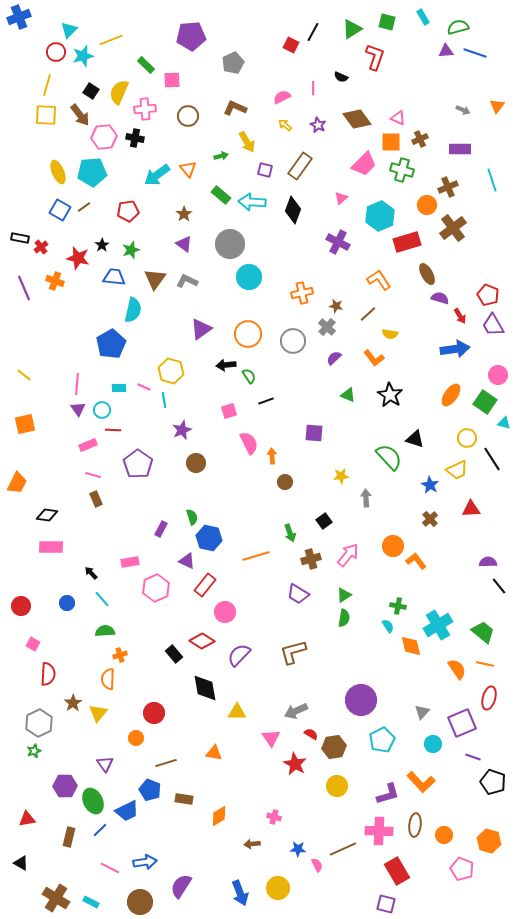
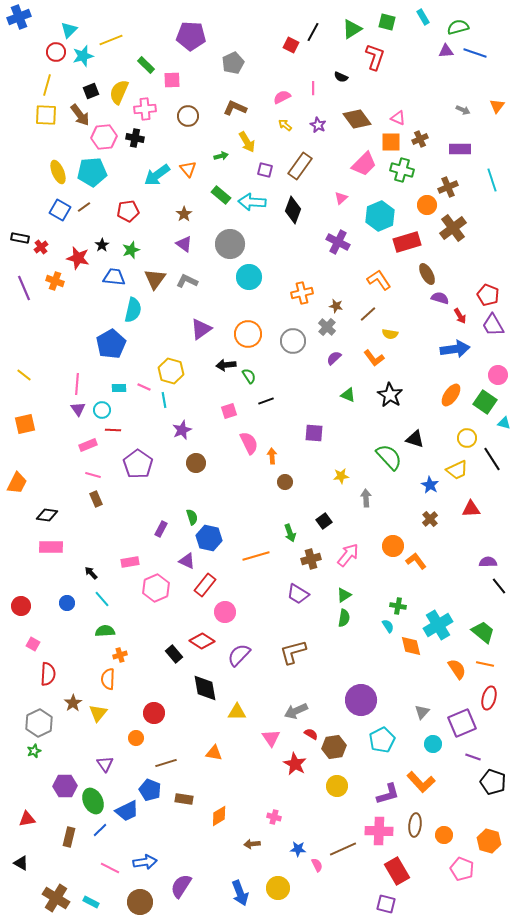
purple pentagon at (191, 36): rotated 8 degrees clockwise
black square at (91, 91): rotated 35 degrees clockwise
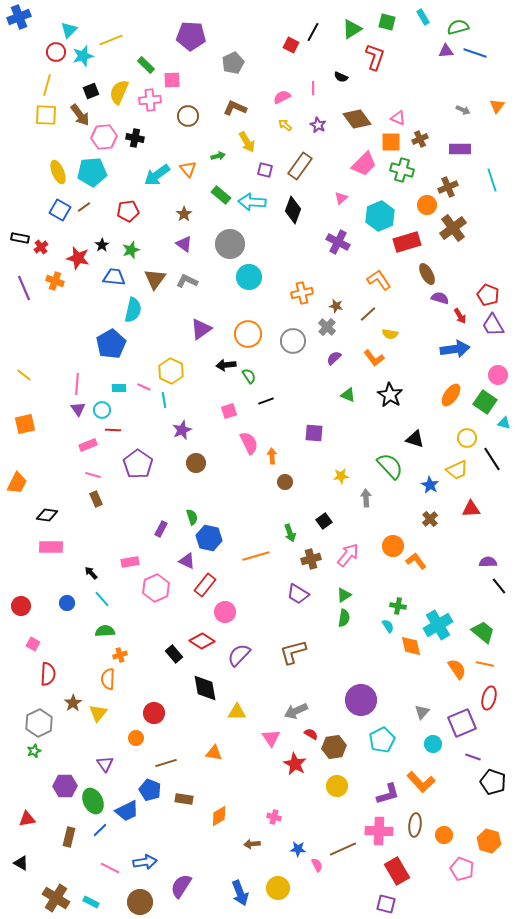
pink cross at (145, 109): moved 5 px right, 9 px up
green arrow at (221, 156): moved 3 px left
yellow hexagon at (171, 371): rotated 10 degrees clockwise
green semicircle at (389, 457): moved 1 px right, 9 px down
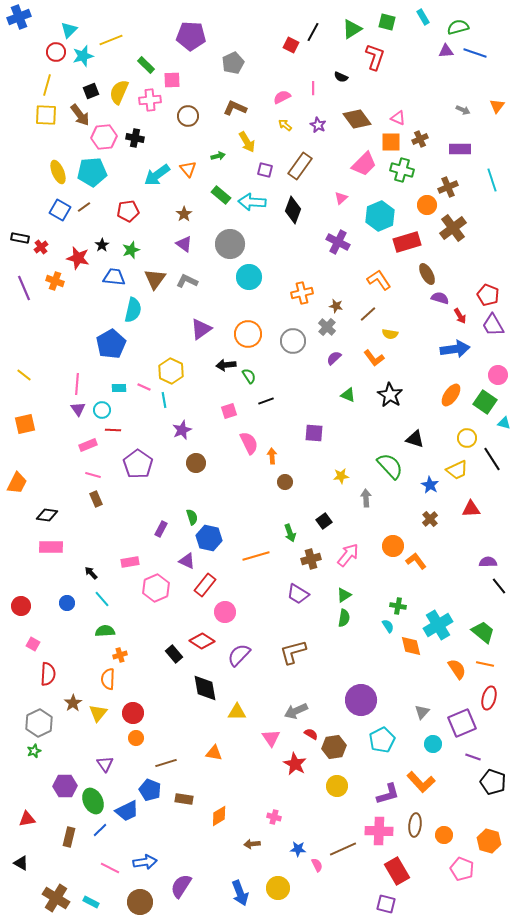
red circle at (154, 713): moved 21 px left
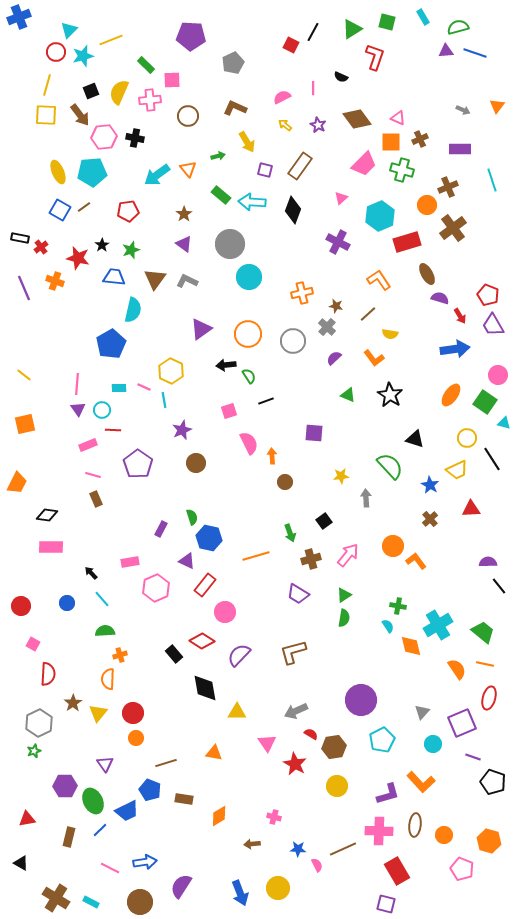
pink triangle at (271, 738): moved 4 px left, 5 px down
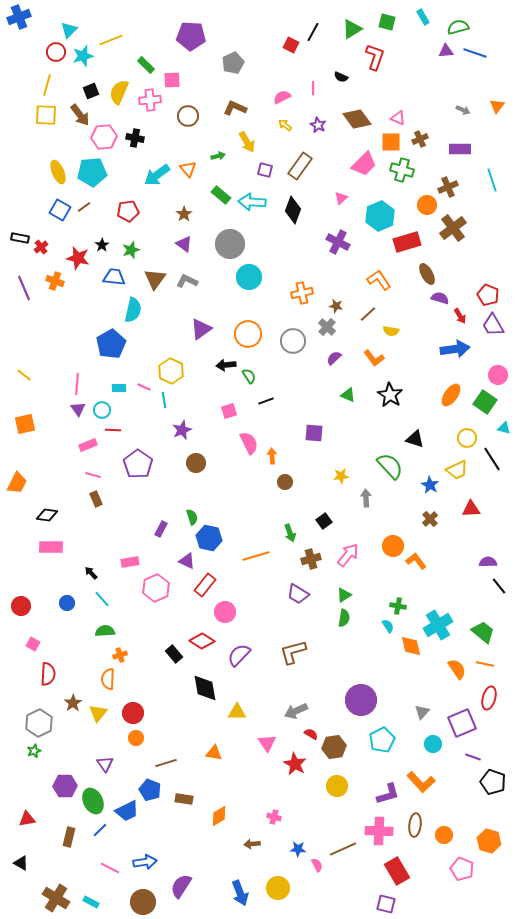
yellow semicircle at (390, 334): moved 1 px right, 3 px up
cyan triangle at (504, 423): moved 5 px down
brown circle at (140, 902): moved 3 px right
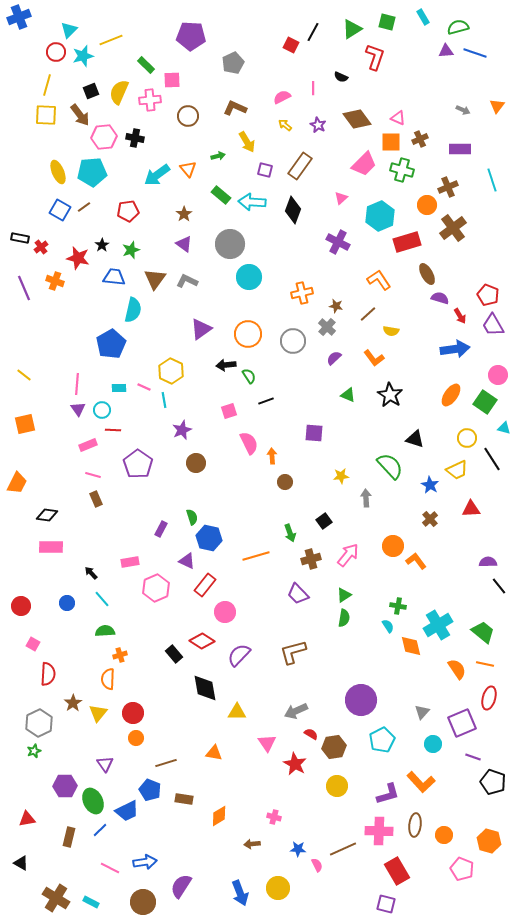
purple trapezoid at (298, 594): rotated 15 degrees clockwise
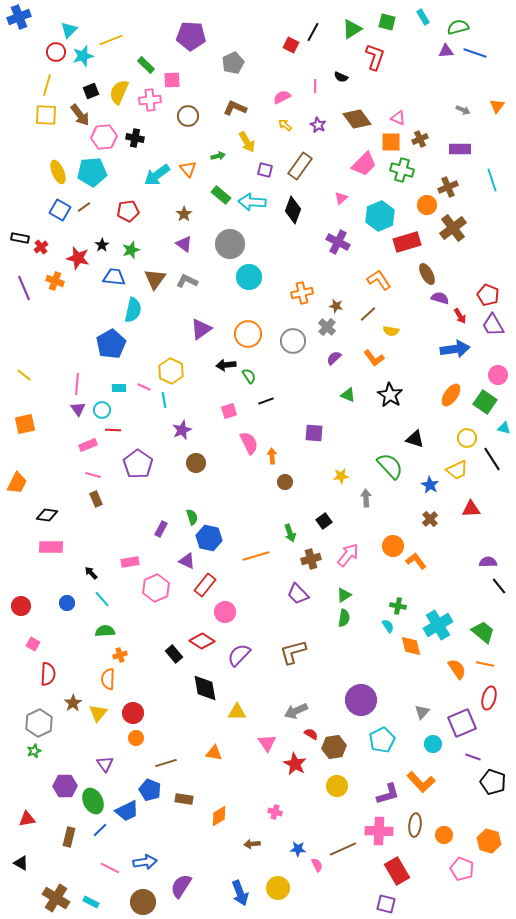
pink line at (313, 88): moved 2 px right, 2 px up
pink cross at (274, 817): moved 1 px right, 5 px up
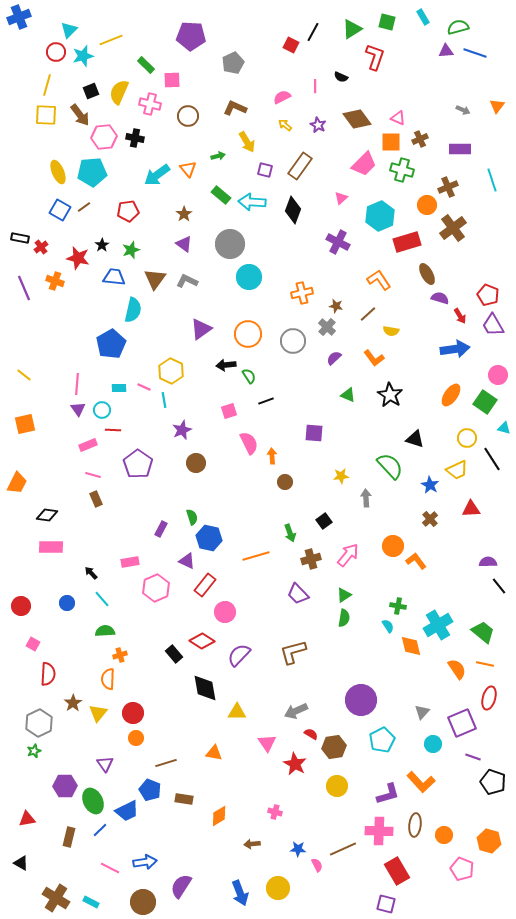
pink cross at (150, 100): moved 4 px down; rotated 20 degrees clockwise
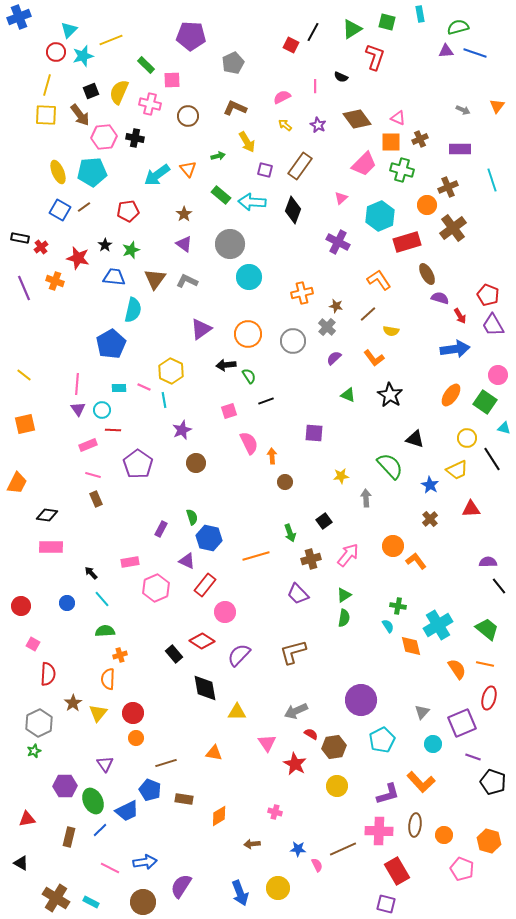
cyan rectangle at (423, 17): moved 3 px left, 3 px up; rotated 21 degrees clockwise
black star at (102, 245): moved 3 px right
green trapezoid at (483, 632): moved 4 px right, 3 px up
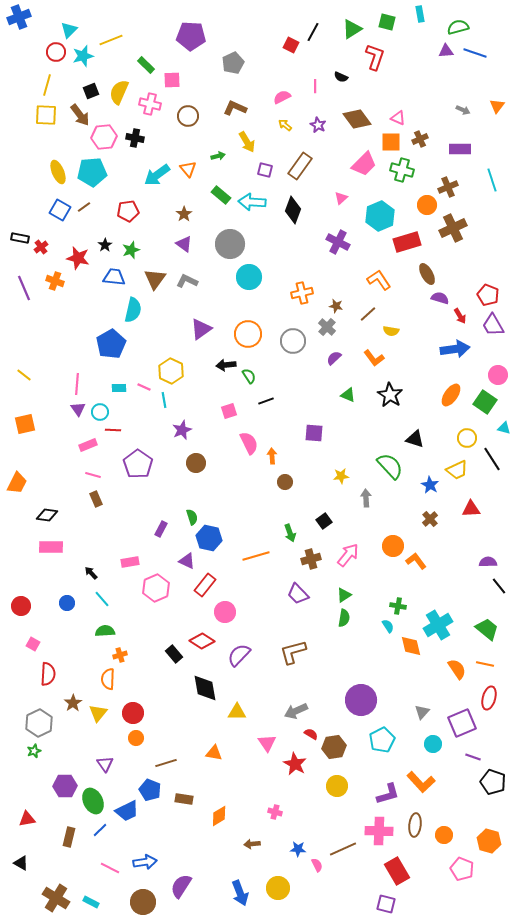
brown cross at (453, 228): rotated 12 degrees clockwise
cyan circle at (102, 410): moved 2 px left, 2 px down
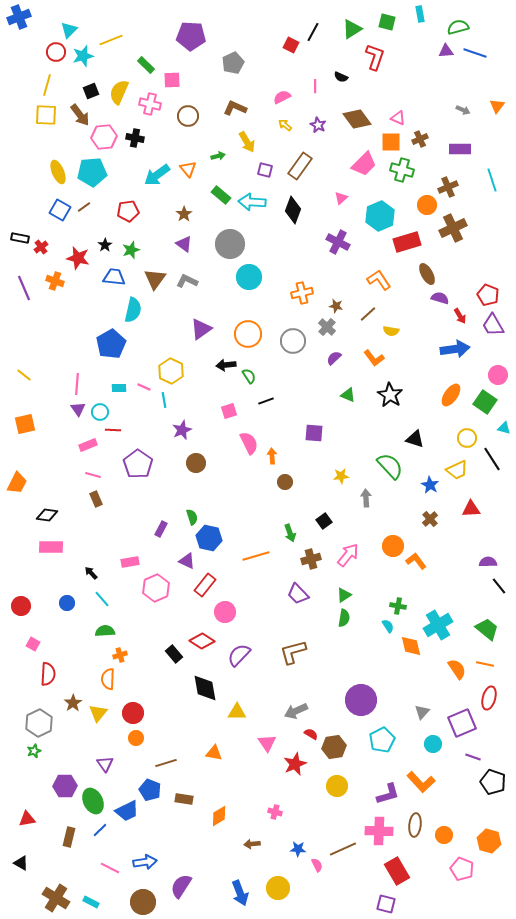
red star at (295, 764): rotated 20 degrees clockwise
